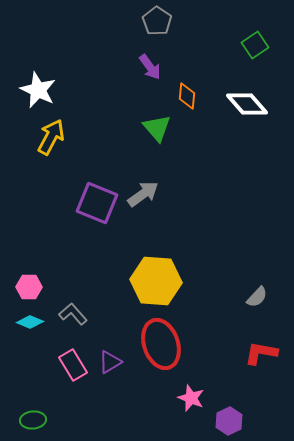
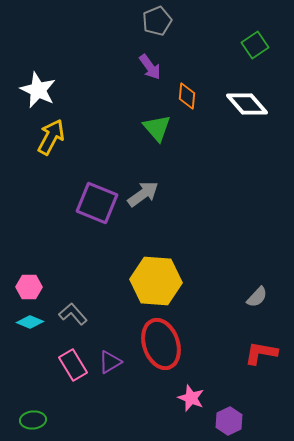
gray pentagon: rotated 16 degrees clockwise
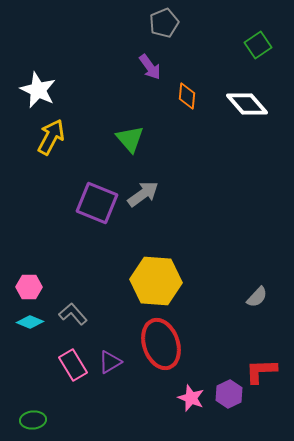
gray pentagon: moved 7 px right, 2 px down
green square: moved 3 px right
green triangle: moved 27 px left, 11 px down
red L-shape: moved 18 px down; rotated 12 degrees counterclockwise
purple hexagon: moved 27 px up
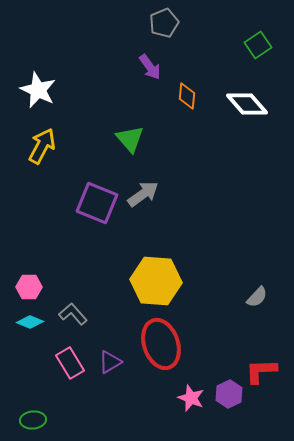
yellow arrow: moved 9 px left, 9 px down
pink rectangle: moved 3 px left, 2 px up
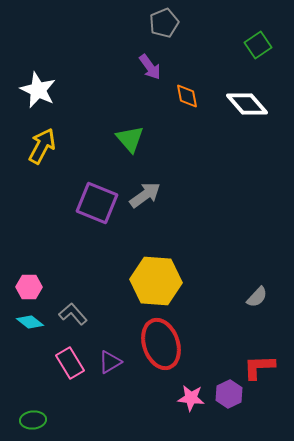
orange diamond: rotated 16 degrees counterclockwise
gray arrow: moved 2 px right, 1 px down
cyan diamond: rotated 16 degrees clockwise
red L-shape: moved 2 px left, 4 px up
pink star: rotated 16 degrees counterclockwise
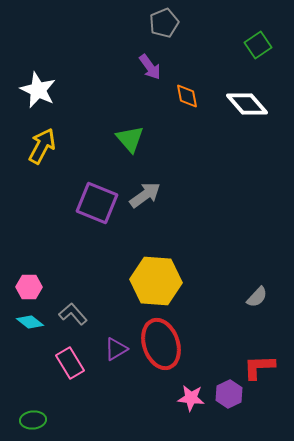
purple triangle: moved 6 px right, 13 px up
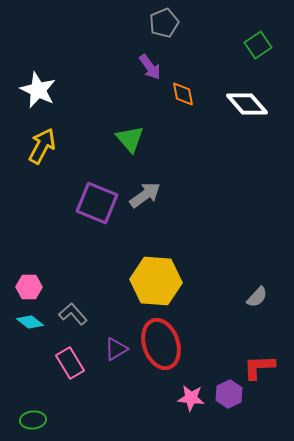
orange diamond: moved 4 px left, 2 px up
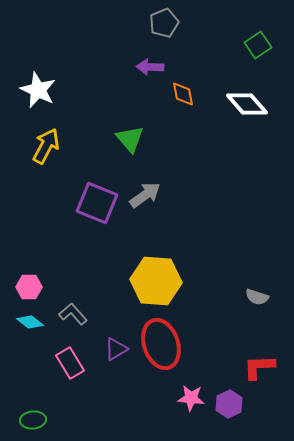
purple arrow: rotated 128 degrees clockwise
yellow arrow: moved 4 px right
gray semicircle: rotated 65 degrees clockwise
purple hexagon: moved 10 px down
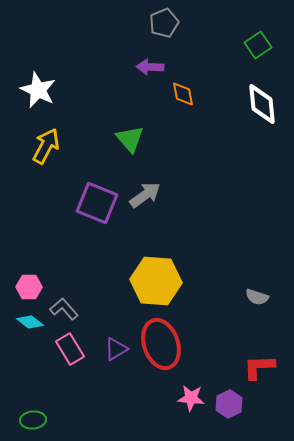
white diamond: moved 15 px right; rotated 36 degrees clockwise
gray L-shape: moved 9 px left, 5 px up
pink rectangle: moved 14 px up
